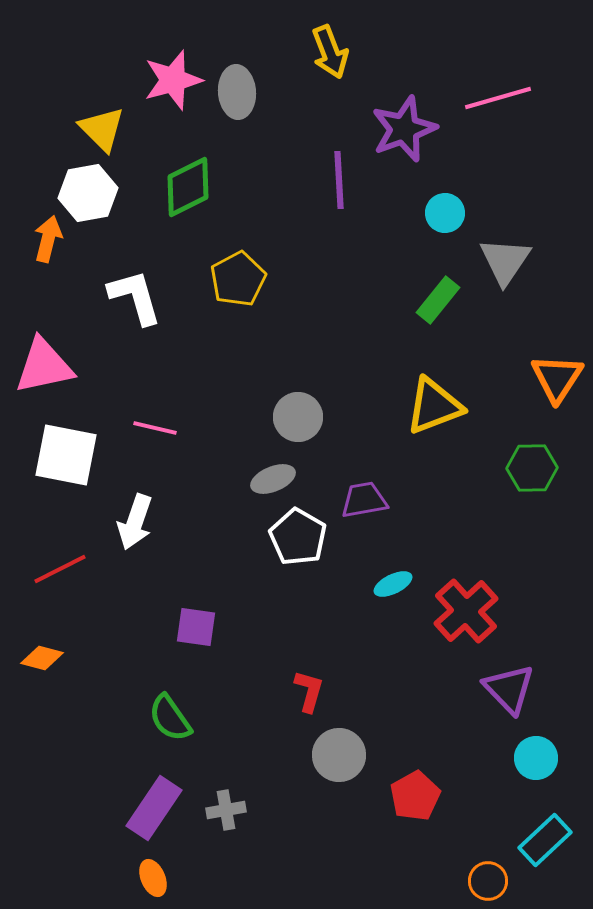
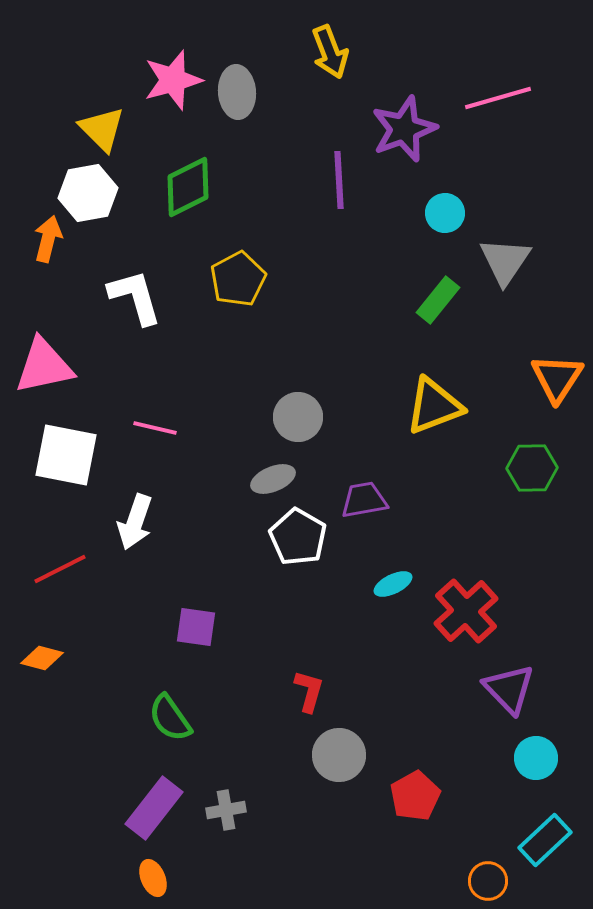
purple rectangle at (154, 808): rotated 4 degrees clockwise
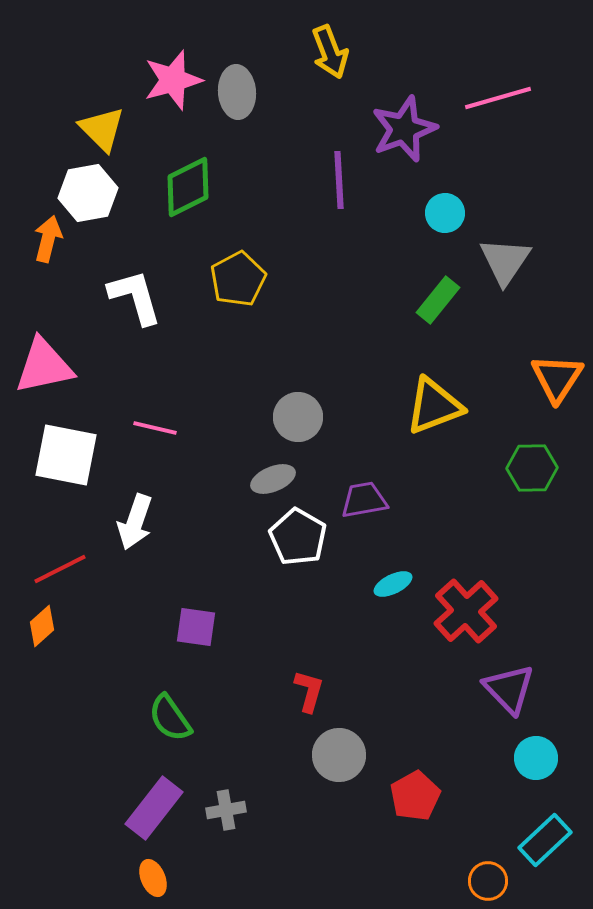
orange diamond at (42, 658): moved 32 px up; rotated 57 degrees counterclockwise
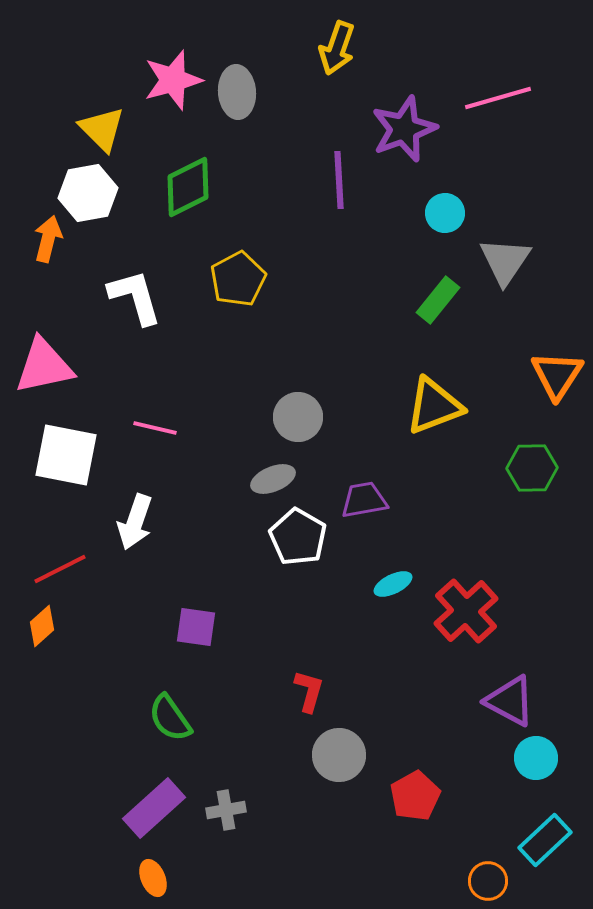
yellow arrow at (330, 52): moved 7 px right, 4 px up; rotated 40 degrees clockwise
orange triangle at (557, 378): moved 3 px up
purple triangle at (509, 689): moved 1 px right, 12 px down; rotated 18 degrees counterclockwise
purple rectangle at (154, 808): rotated 10 degrees clockwise
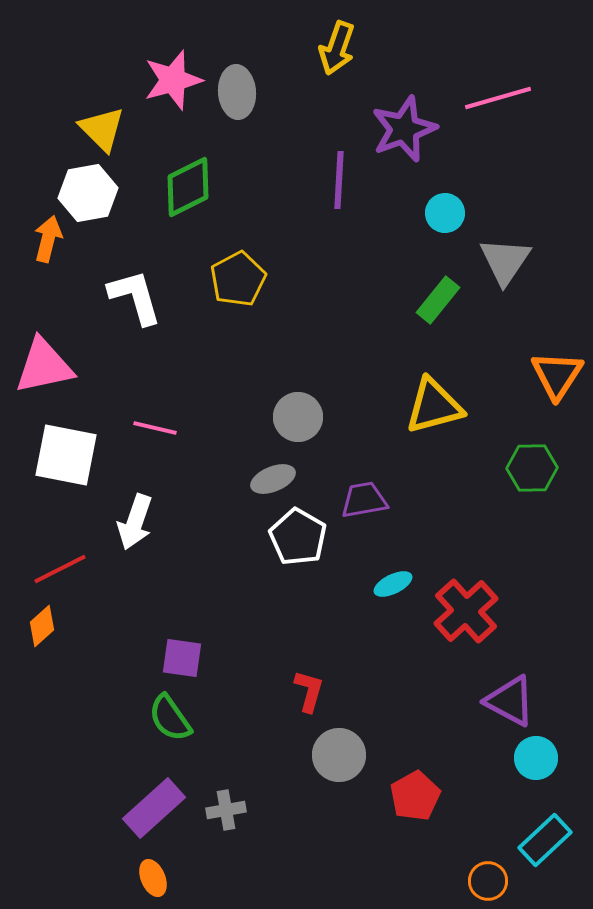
purple line at (339, 180): rotated 6 degrees clockwise
yellow triangle at (434, 406): rotated 6 degrees clockwise
purple square at (196, 627): moved 14 px left, 31 px down
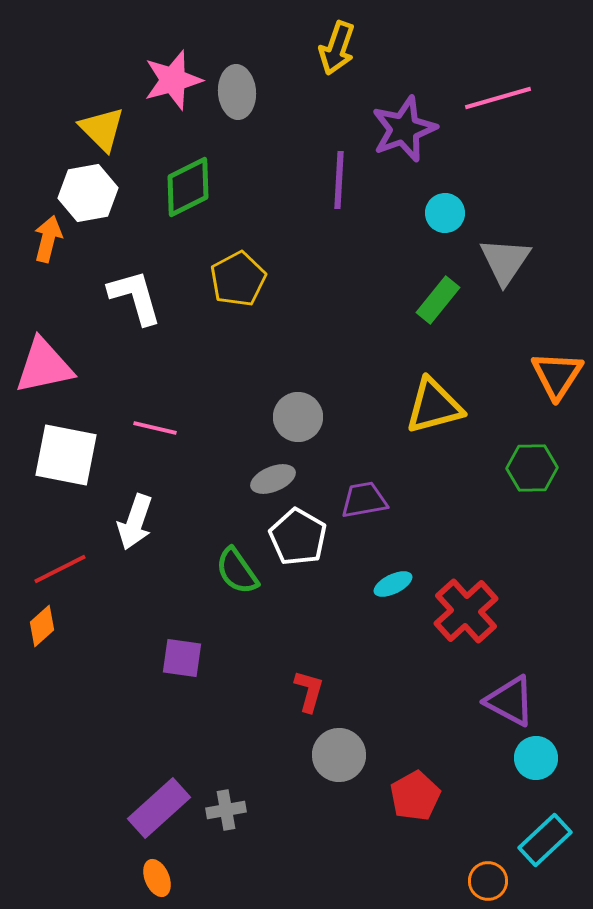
green semicircle at (170, 718): moved 67 px right, 147 px up
purple rectangle at (154, 808): moved 5 px right
orange ellipse at (153, 878): moved 4 px right
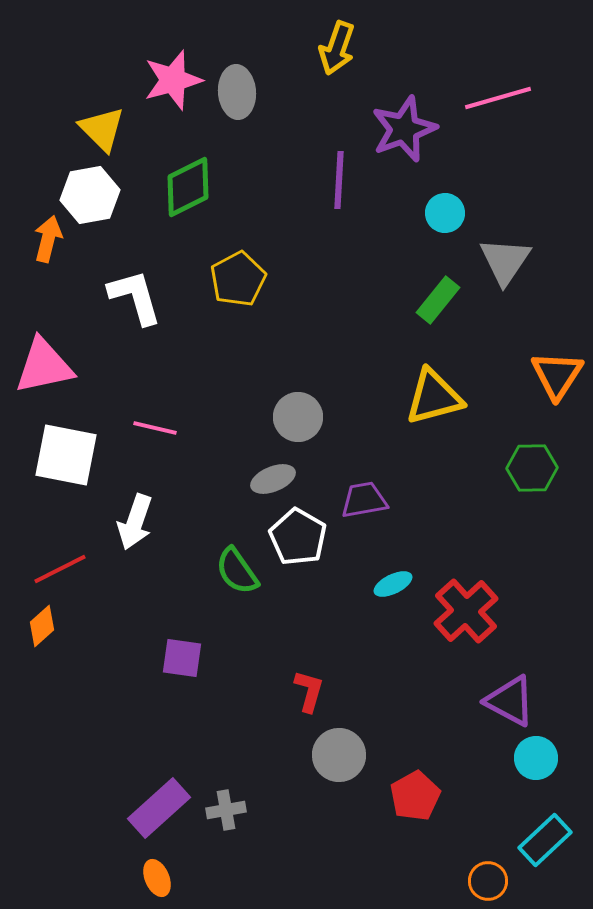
white hexagon at (88, 193): moved 2 px right, 2 px down
yellow triangle at (434, 406): moved 9 px up
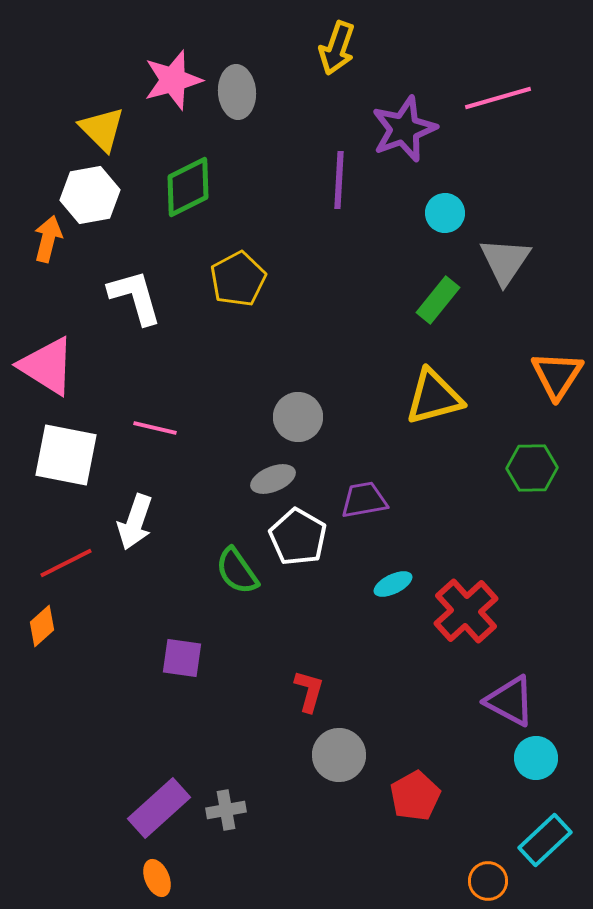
pink triangle at (44, 366): moved 3 px right; rotated 44 degrees clockwise
red line at (60, 569): moved 6 px right, 6 px up
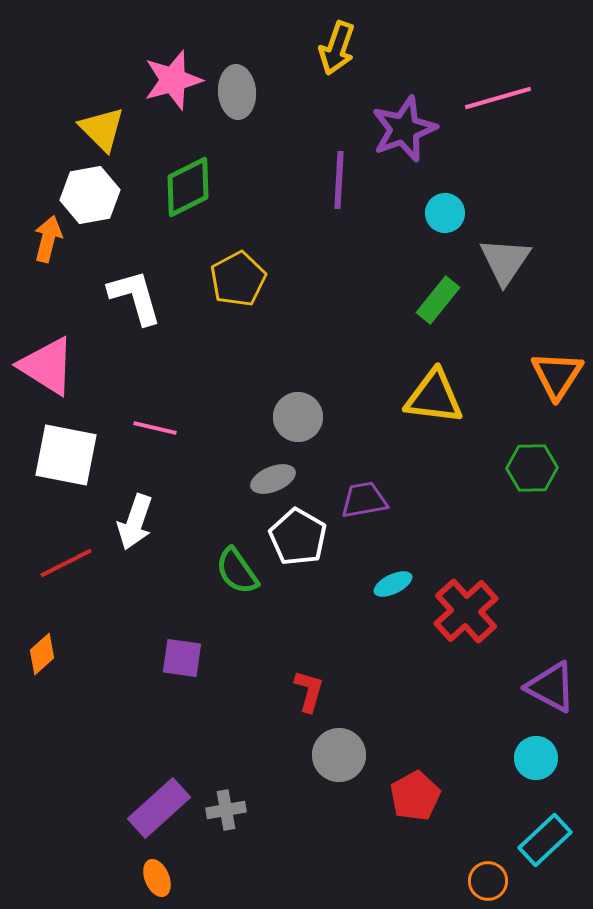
yellow triangle at (434, 397): rotated 22 degrees clockwise
orange diamond at (42, 626): moved 28 px down
purple triangle at (510, 701): moved 41 px right, 14 px up
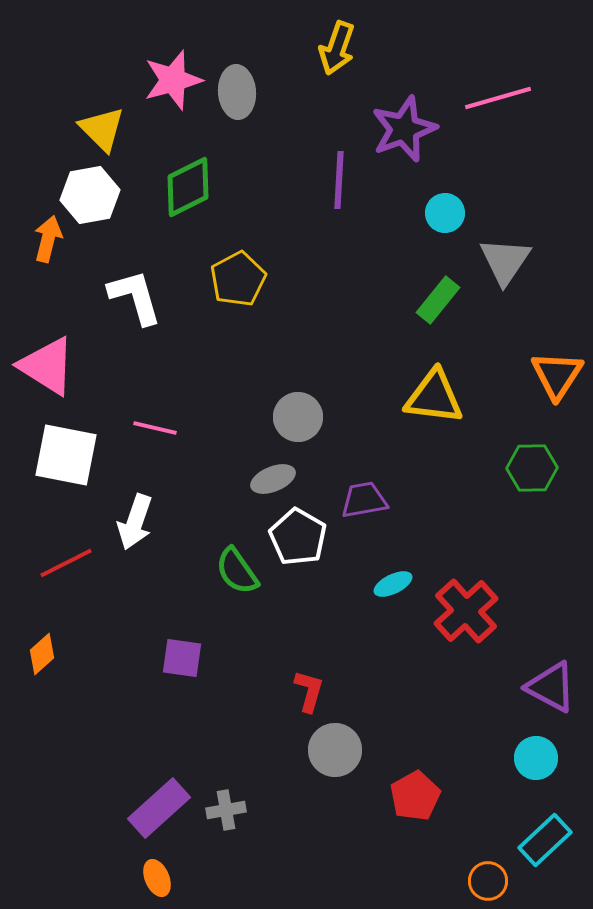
gray circle at (339, 755): moved 4 px left, 5 px up
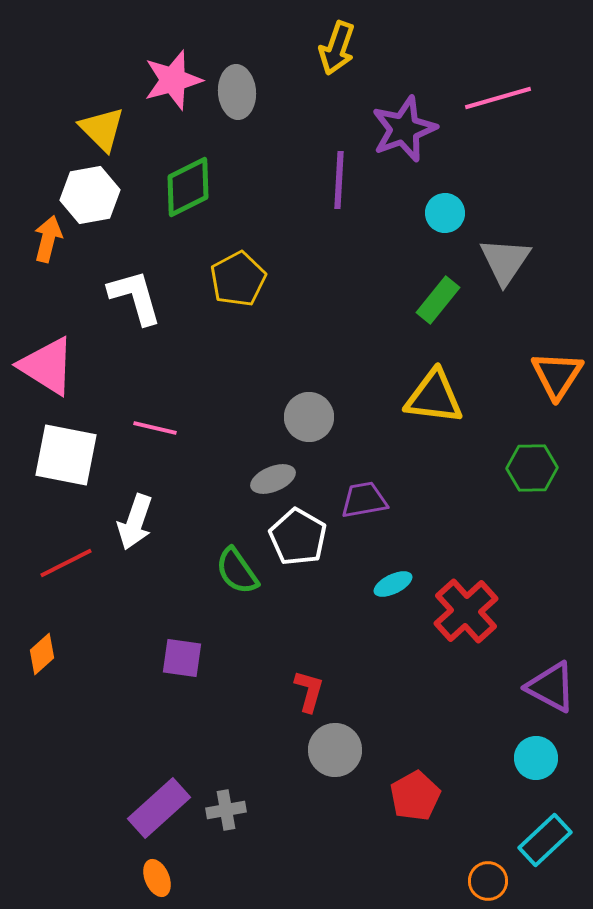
gray circle at (298, 417): moved 11 px right
